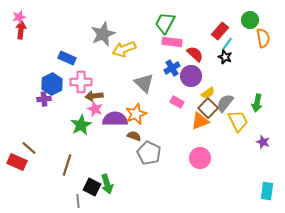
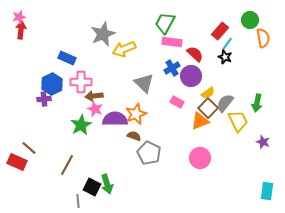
brown line at (67, 165): rotated 10 degrees clockwise
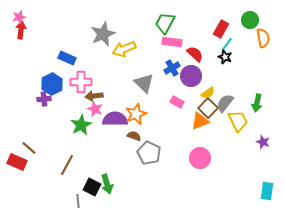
red rectangle at (220, 31): moved 1 px right, 2 px up; rotated 12 degrees counterclockwise
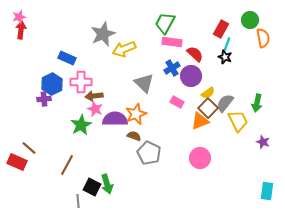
cyan line at (227, 44): rotated 16 degrees counterclockwise
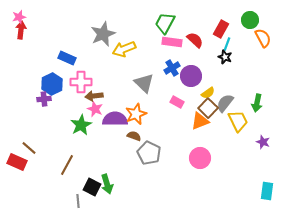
orange semicircle at (263, 38): rotated 18 degrees counterclockwise
red semicircle at (195, 54): moved 14 px up
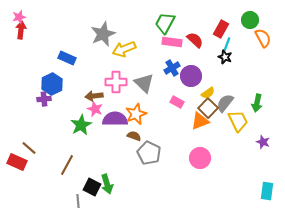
pink cross at (81, 82): moved 35 px right
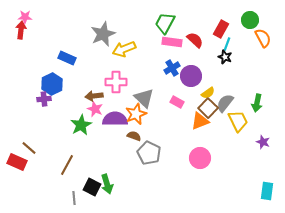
pink star at (19, 17): moved 6 px right; rotated 16 degrees clockwise
gray triangle at (144, 83): moved 15 px down
gray line at (78, 201): moved 4 px left, 3 px up
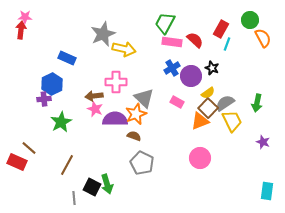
yellow arrow at (124, 49): rotated 145 degrees counterclockwise
black star at (225, 57): moved 13 px left, 11 px down
gray semicircle at (225, 103): rotated 18 degrees clockwise
yellow trapezoid at (238, 121): moved 6 px left
green star at (81, 125): moved 20 px left, 3 px up
gray pentagon at (149, 153): moved 7 px left, 10 px down
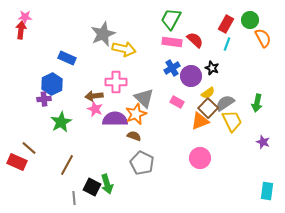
green trapezoid at (165, 23): moved 6 px right, 4 px up
red rectangle at (221, 29): moved 5 px right, 5 px up
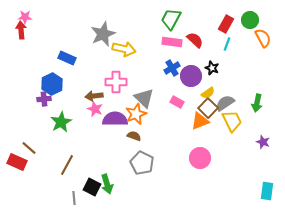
red arrow at (21, 30): rotated 12 degrees counterclockwise
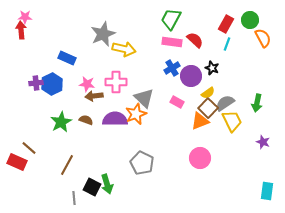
purple cross at (44, 99): moved 8 px left, 16 px up
pink star at (95, 109): moved 8 px left, 25 px up; rotated 14 degrees counterclockwise
brown semicircle at (134, 136): moved 48 px left, 16 px up
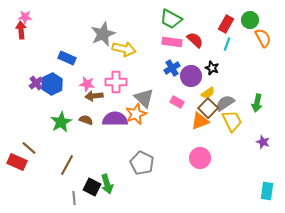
green trapezoid at (171, 19): rotated 90 degrees counterclockwise
purple cross at (36, 83): rotated 32 degrees counterclockwise
